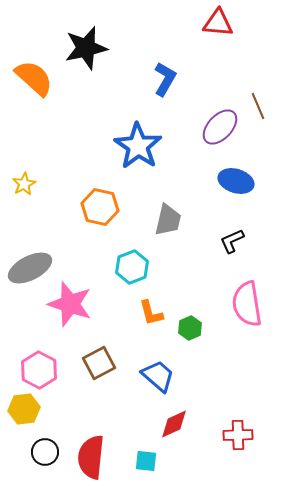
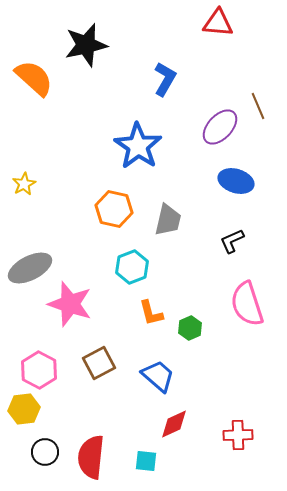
black star: moved 3 px up
orange hexagon: moved 14 px right, 2 px down
pink semicircle: rotated 9 degrees counterclockwise
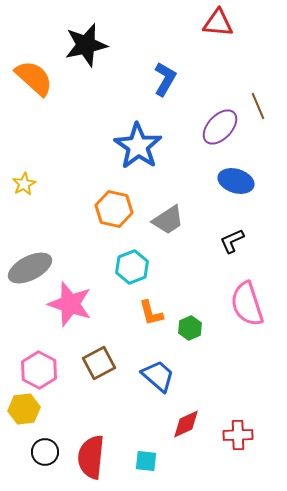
gray trapezoid: rotated 44 degrees clockwise
red diamond: moved 12 px right
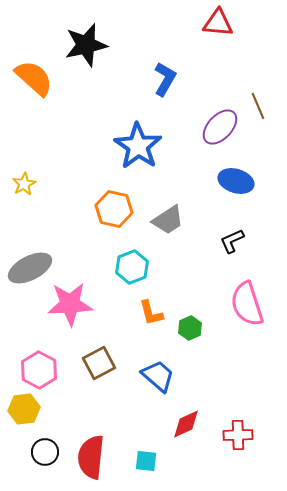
pink star: rotated 21 degrees counterclockwise
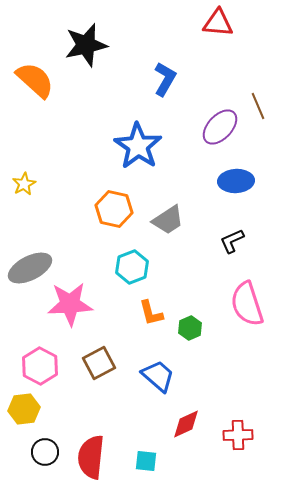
orange semicircle: moved 1 px right, 2 px down
blue ellipse: rotated 20 degrees counterclockwise
pink hexagon: moved 1 px right, 4 px up
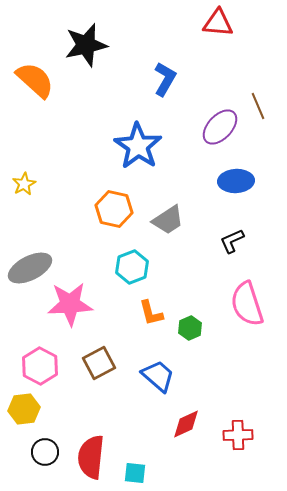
cyan square: moved 11 px left, 12 px down
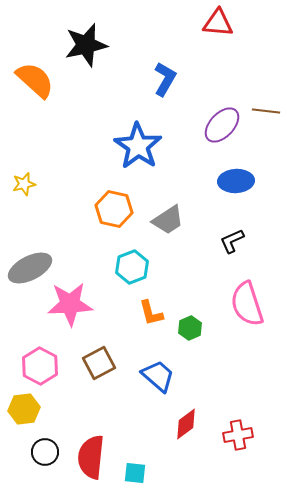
brown line: moved 8 px right, 5 px down; rotated 60 degrees counterclockwise
purple ellipse: moved 2 px right, 2 px up
yellow star: rotated 15 degrees clockwise
red diamond: rotated 12 degrees counterclockwise
red cross: rotated 8 degrees counterclockwise
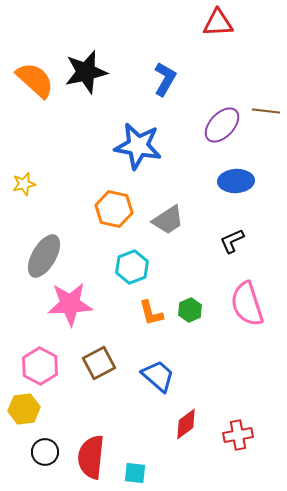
red triangle: rotated 8 degrees counterclockwise
black star: moved 27 px down
blue star: rotated 24 degrees counterclockwise
gray ellipse: moved 14 px right, 12 px up; rotated 33 degrees counterclockwise
green hexagon: moved 18 px up
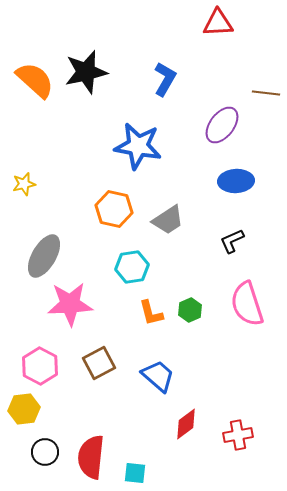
brown line: moved 18 px up
purple ellipse: rotated 6 degrees counterclockwise
cyan hexagon: rotated 12 degrees clockwise
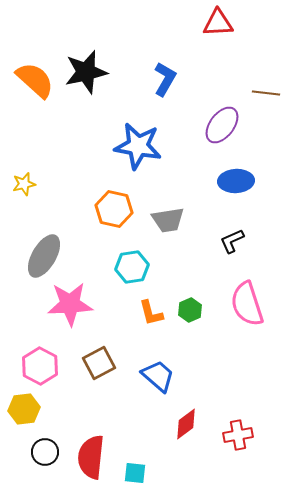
gray trapezoid: rotated 24 degrees clockwise
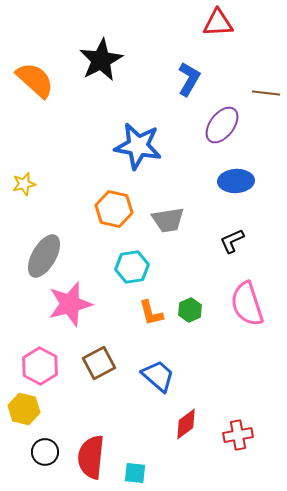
black star: moved 15 px right, 12 px up; rotated 15 degrees counterclockwise
blue L-shape: moved 24 px right
pink star: rotated 12 degrees counterclockwise
yellow hexagon: rotated 20 degrees clockwise
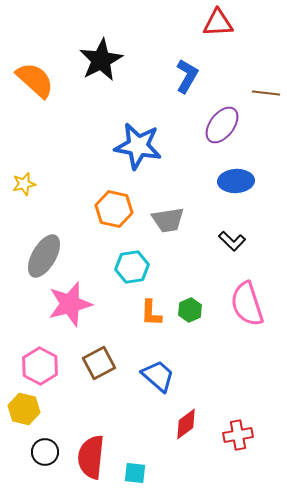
blue L-shape: moved 2 px left, 3 px up
black L-shape: rotated 112 degrees counterclockwise
orange L-shape: rotated 16 degrees clockwise
